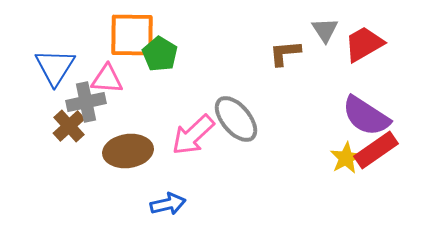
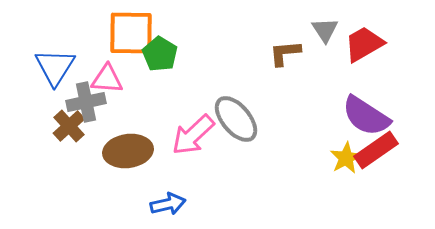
orange square: moved 1 px left, 2 px up
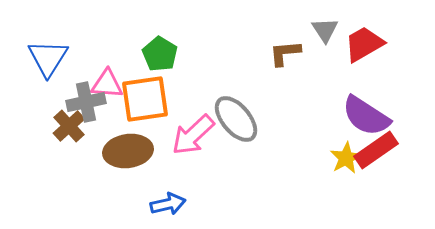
orange square: moved 14 px right, 66 px down; rotated 9 degrees counterclockwise
blue triangle: moved 7 px left, 9 px up
pink triangle: moved 5 px down
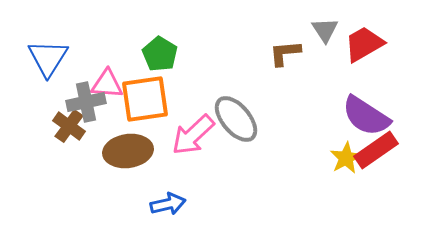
brown cross: rotated 12 degrees counterclockwise
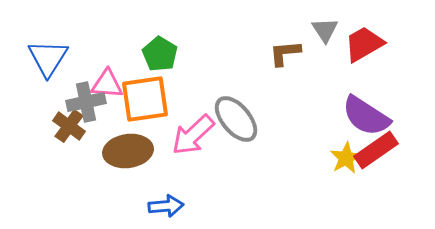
blue arrow: moved 2 px left, 2 px down; rotated 8 degrees clockwise
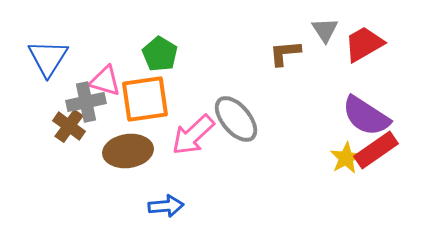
pink triangle: moved 2 px left, 3 px up; rotated 12 degrees clockwise
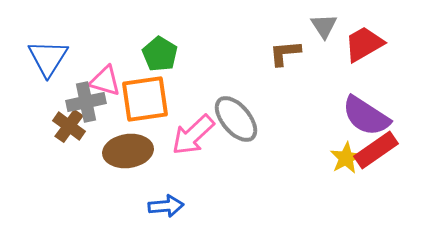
gray triangle: moved 1 px left, 4 px up
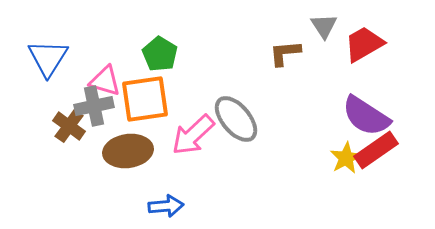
gray cross: moved 8 px right, 4 px down
